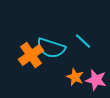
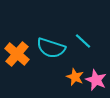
orange cross: moved 14 px left, 1 px up; rotated 15 degrees counterclockwise
pink star: rotated 10 degrees clockwise
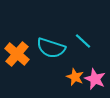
pink star: moved 1 px left, 1 px up
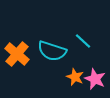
cyan semicircle: moved 1 px right, 3 px down
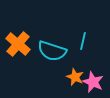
cyan line: rotated 60 degrees clockwise
orange cross: moved 1 px right, 10 px up
pink star: moved 2 px left, 3 px down
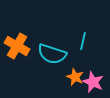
orange cross: moved 1 px left, 2 px down; rotated 10 degrees counterclockwise
cyan semicircle: moved 3 px down
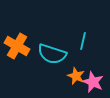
orange star: moved 1 px right, 1 px up
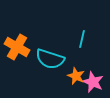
cyan line: moved 1 px left, 2 px up
orange cross: moved 1 px down
cyan semicircle: moved 2 px left, 5 px down
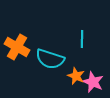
cyan line: rotated 12 degrees counterclockwise
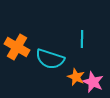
orange star: moved 1 px down
